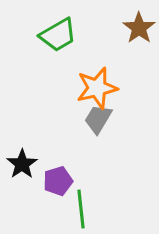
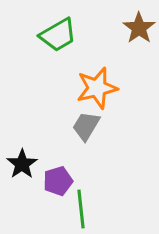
gray trapezoid: moved 12 px left, 7 px down
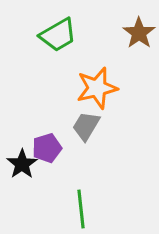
brown star: moved 5 px down
purple pentagon: moved 11 px left, 33 px up
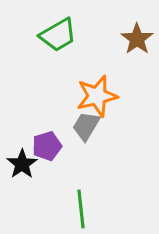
brown star: moved 2 px left, 6 px down
orange star: moved 8 px down
purple pentagon: moved 2 px up
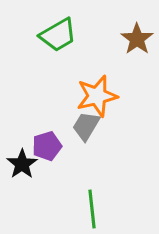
green line: moved 11 px right
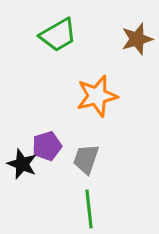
brown star: rotated 20 degrees clockwise
gray trapezoid: moved 33 px down; rotated 12 degrees counterclockwise
black star: rotated 16 degrees counterclockwise
green line: moved 3 px left
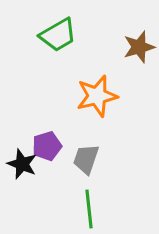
brown star: moved 2 px right, 8 px down
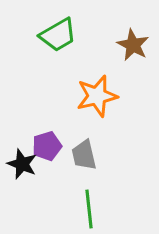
brown star: moved 6 px left, 2 px up; rotated 28 degrees counterclockwise
gray trapezoid: moved 2 px left, 4 px up; rotated 32 degrees counterclockwise
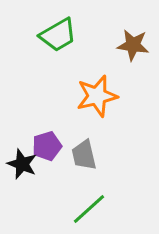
brown star: rotated 20 degrees counterclockwise
green line: rotated 54 degrees clockwise
